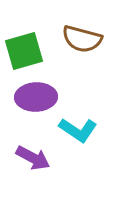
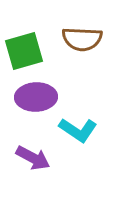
brown semicircle: rotated 12 degrees counterclockwise
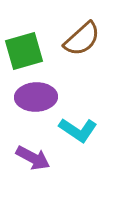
brown semicircle: rotated 45 degrees counterclockwise
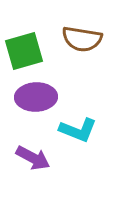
brown semicircle: rotated 51 degrees clockwise
cyan L-shape: rotated 12 degrees counterclockwise
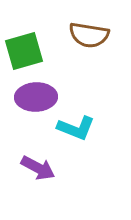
brown semicircle: moved 7 px right, 4 px up
cyan L-shape: moved 2 px left, 2 px up
purple arrow: moved 5 px right, 10 px down
